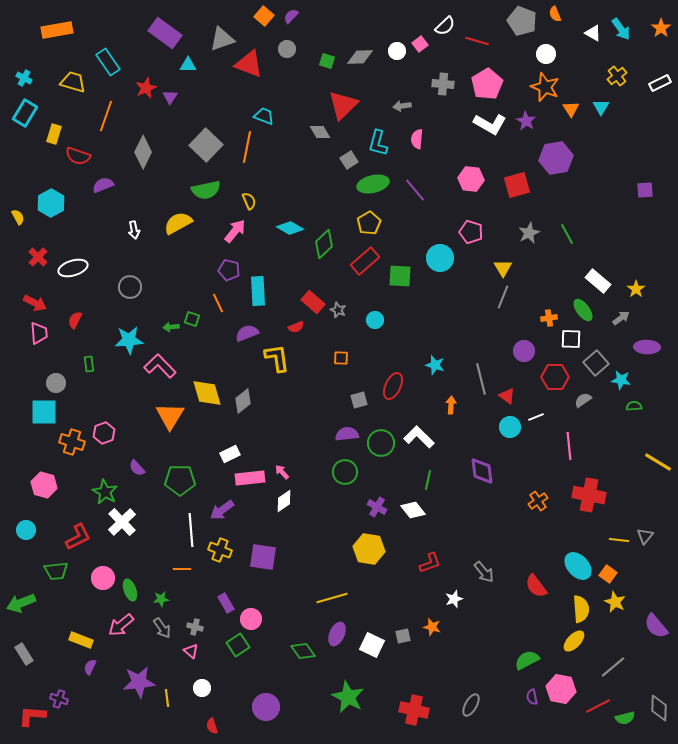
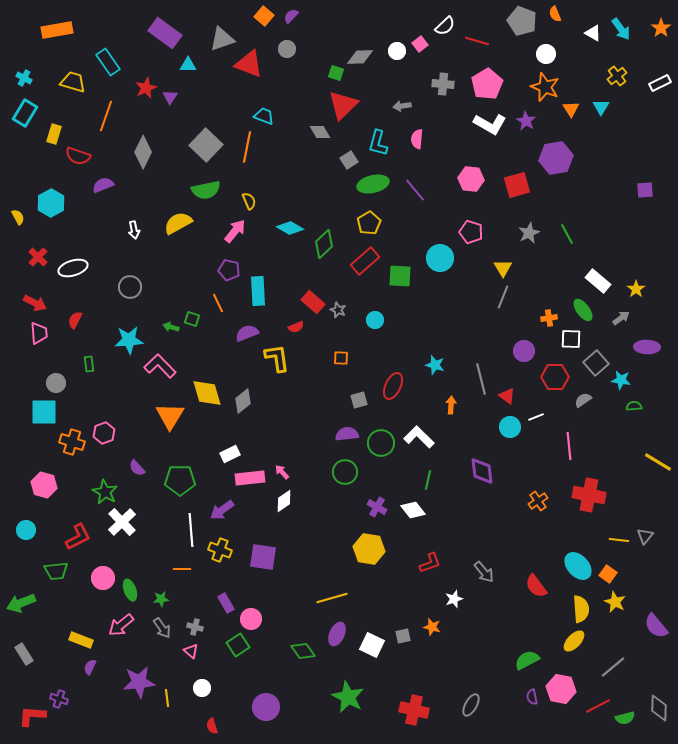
green square at (327, 61): moved 9 px right, 12 px down
green arrow at (171, 327): rotated 21 degrees clockwise
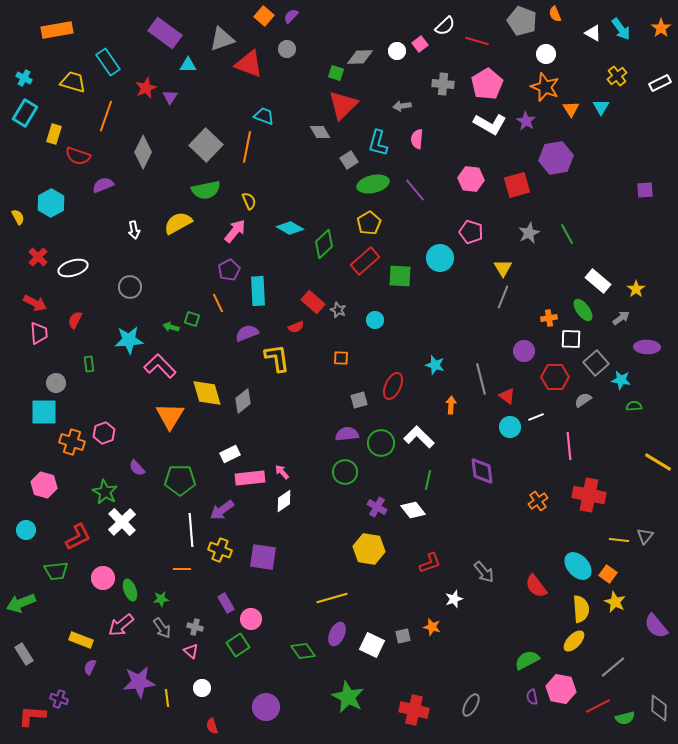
purple pentagon at (229, 270): rotated 30 degrees clockwise
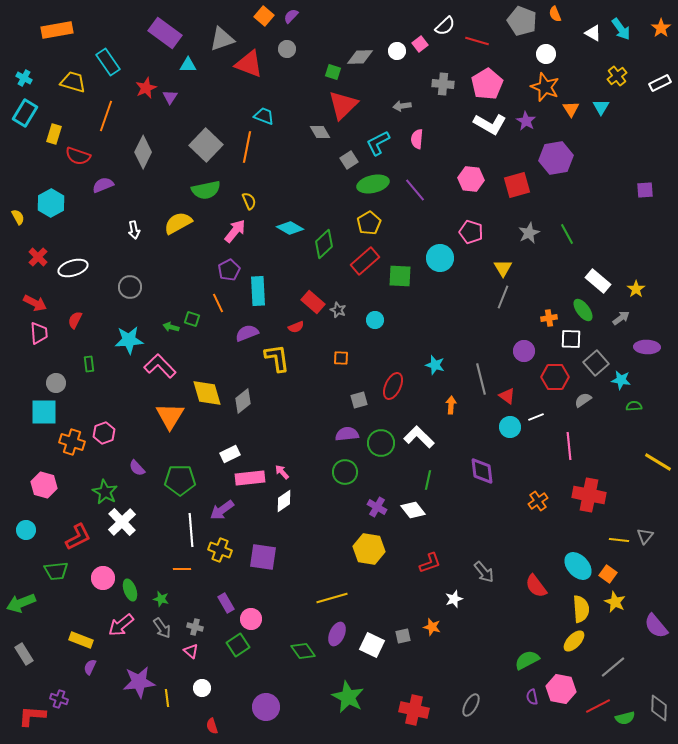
green square at (336, 73): moved 3 px left, 1 px up
cyan L-shape at (378, 143): rotated 48 degrees clockwise
green star at (161, 599): rotated 21 degrees clockwise
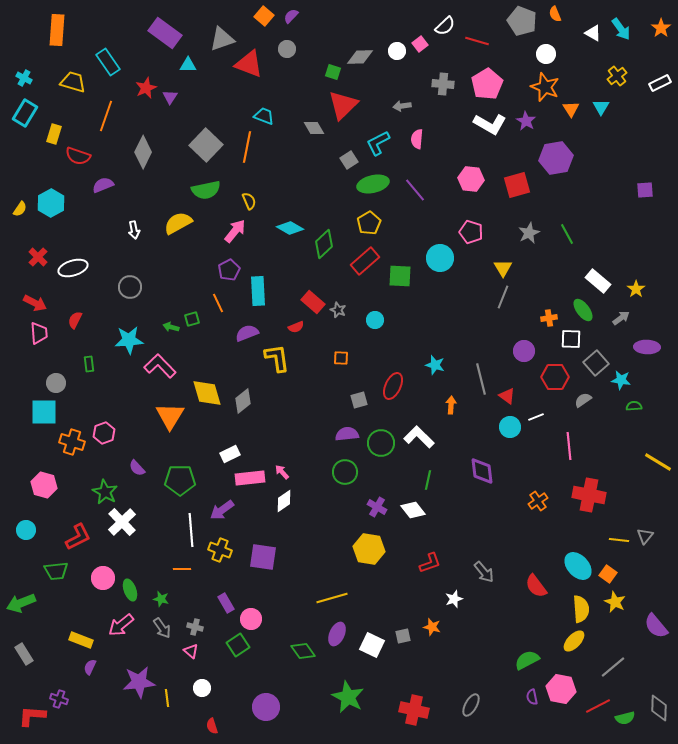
orange rectangle at (57, 30): rotated 76 degrees counterclockwise
gray diamond at (320, 132): moved 6 px left, 4 px up
yellow semicircle at (18, 217): moved 2 px right, 8 px up; rotated 63 degrees clockwise
green square at (192, 319): rotated 35 degrees counterclockwise
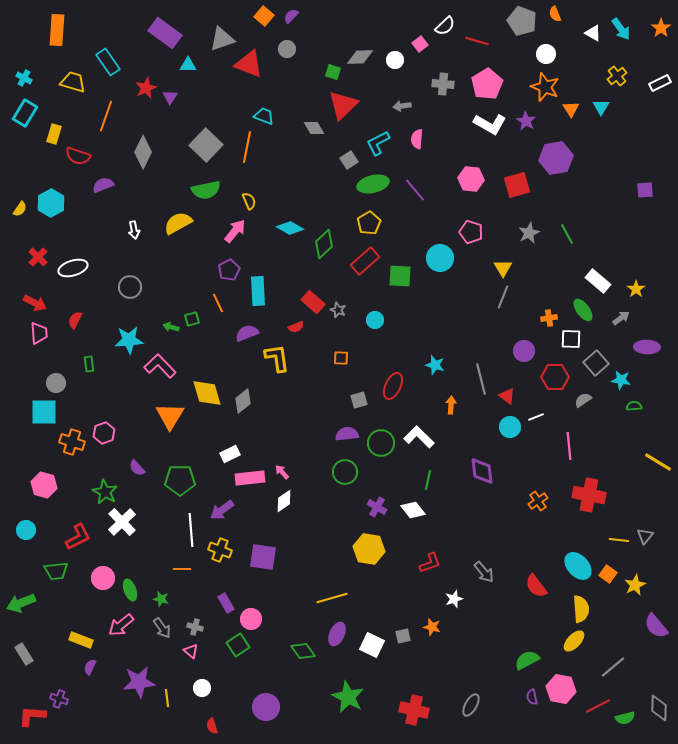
white circle at (397, 51): moved 2 px left, 9 px down
yellow star at (615, 602): moved 20 px right, 17 px up; rotated 20 degrees clockwise
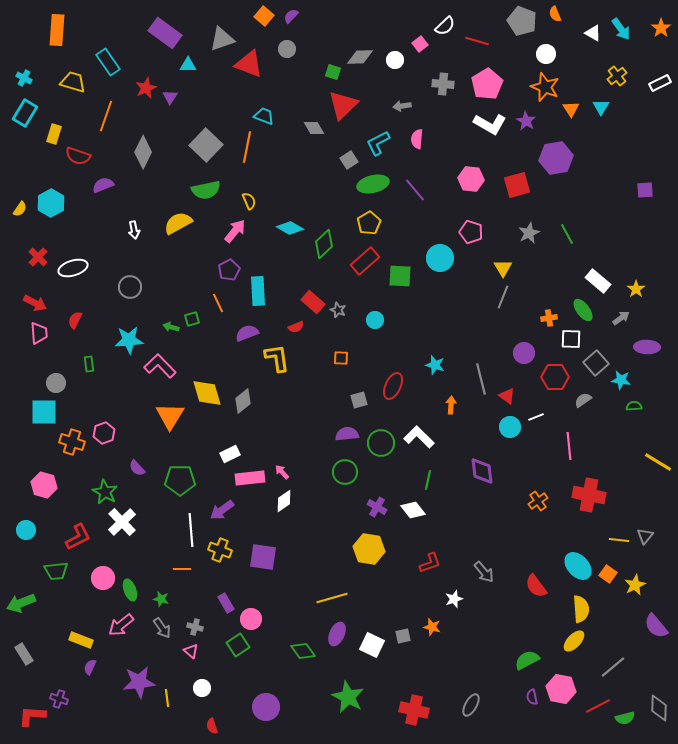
purple circle at (524, 351): moved 2 px down
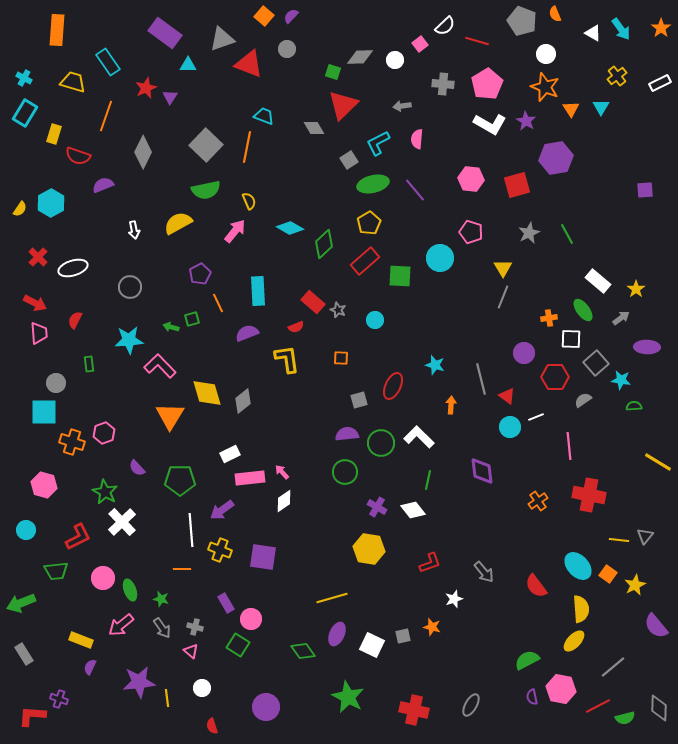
purple pentagon at (229, 270): moved 29 px left, 4 px down
yellow L-shape at (277, 358): moved 10 px right, 1 px down
green square at (238, 645): rotated 25 degrees counterclockwise
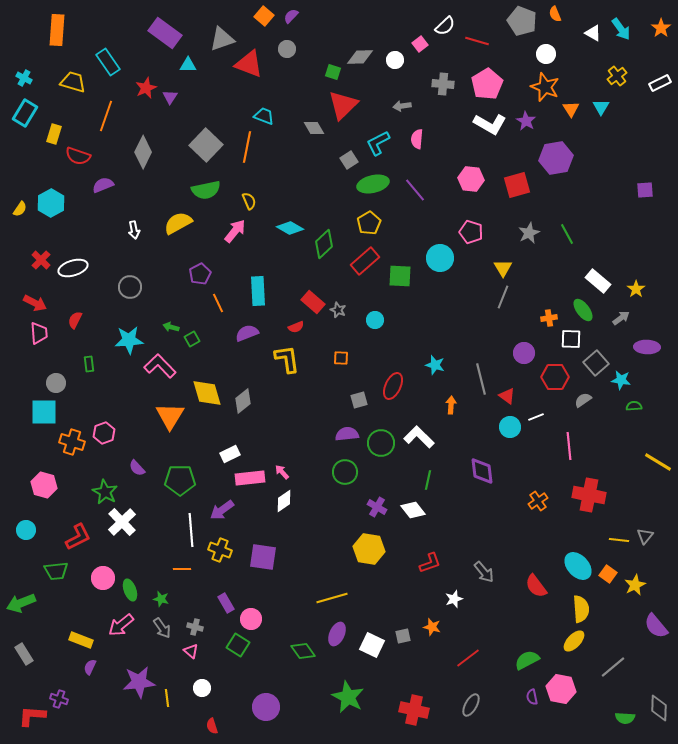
red cross at (38, 257): moved 3 px right, 3 px down
green square at (192, 319): moved 20 px down; rotated 14 degrees counterclockwise
red line at (598, 706): moved 130 px left, 48 px up; rotated 10 degrees counterclockwise
green semicircle at (625, 718): rotated 18 degrees clockwise
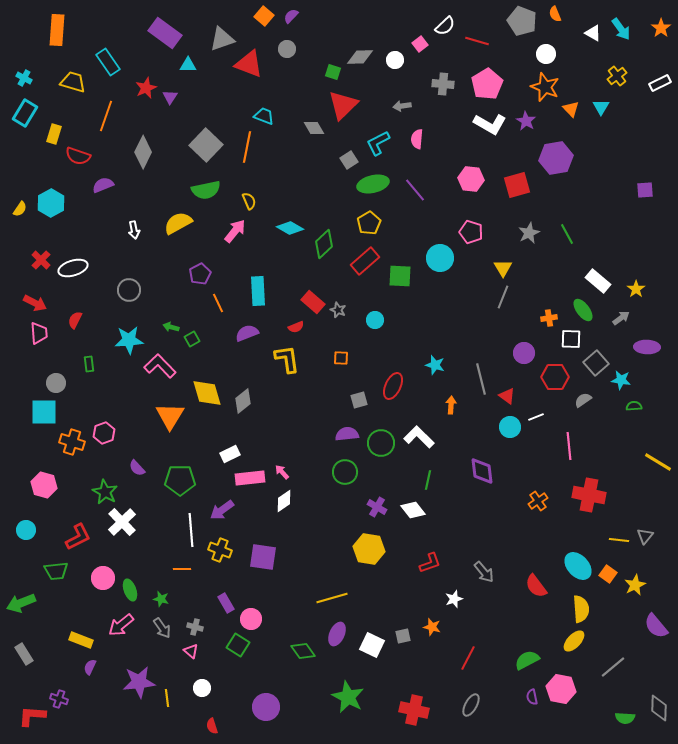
orange triangle at (571, 109): rotated 12 degrees counterclockwise
gray circle at (130, 287): moved 1 px left, 3 px down
red line at (468, 658): rotated 25 degrees counterclockwise
